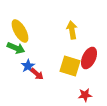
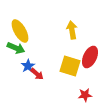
red ellipse: moved 1 px right, 1 px up
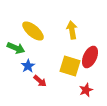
yellow ellipse: moved 13 px right; rotated 20 degrees counterclockwise
red arrow: moved 3 px right, 7 px down
red star: moved 1 px right, 5 px up; rotated 16 degrees counterclockwise
